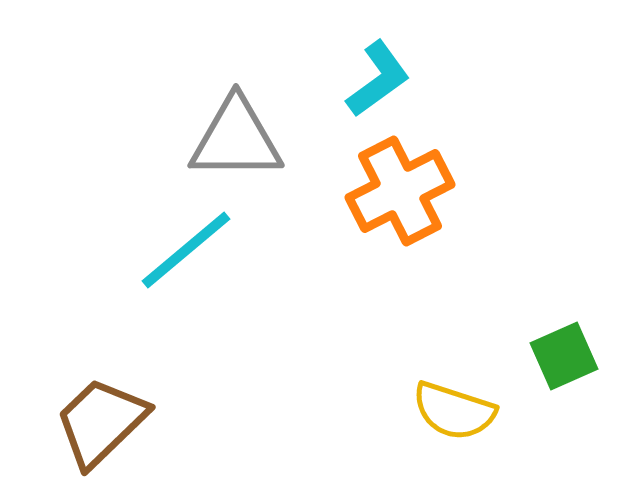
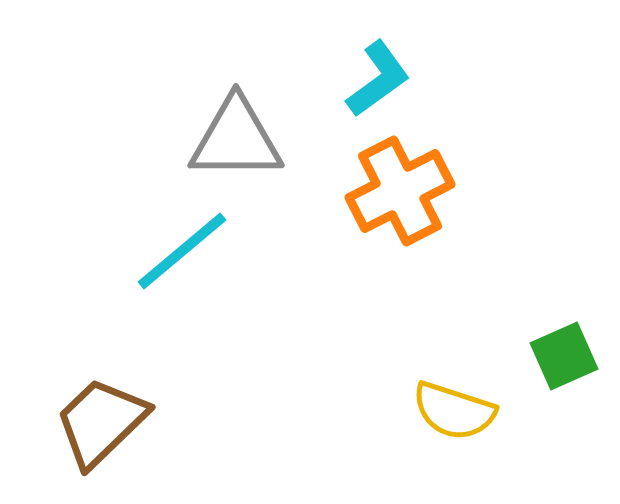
cyan line: moved 4 px left, 1 px down
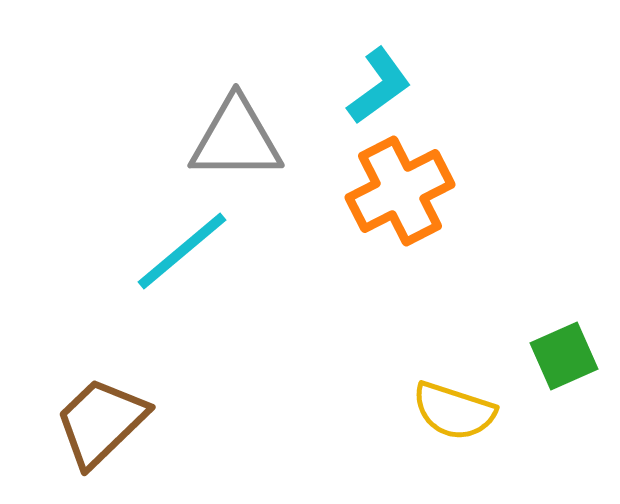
cyan L-shape: moved 1 px right, 7 px down
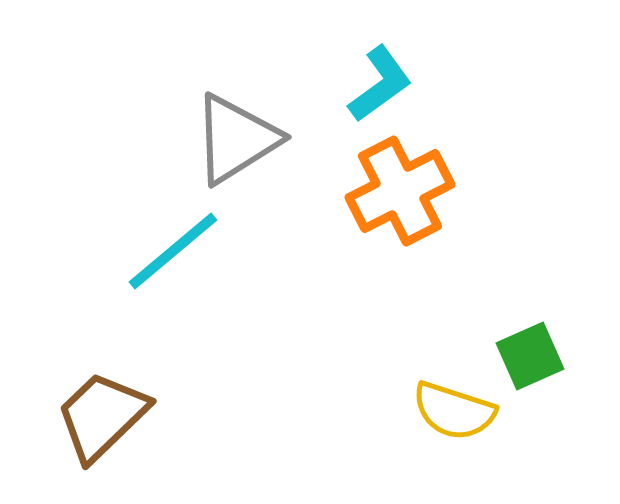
cyan L-shape: moved 1 px right, 2 px up
gray triangle: rotated 32 degrees counterclockwise
cyan line: moved 9 px left
green square: moved 34 px left
brown trapezoid: moved 1 px right, 6 px up
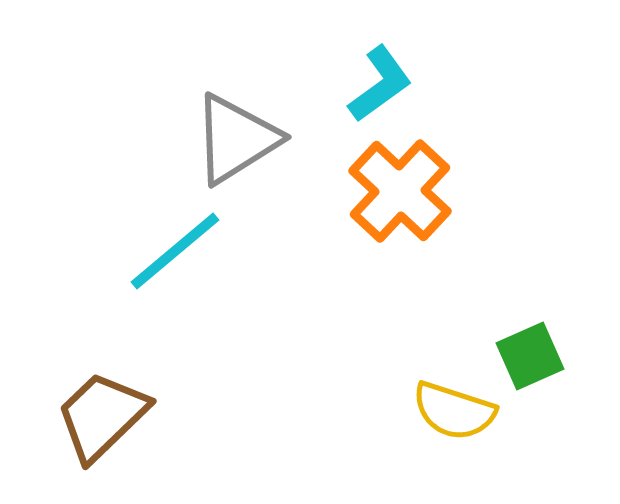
orange cross: rotated 20 degrees counterclockwise
cyan line: moved 2 px right
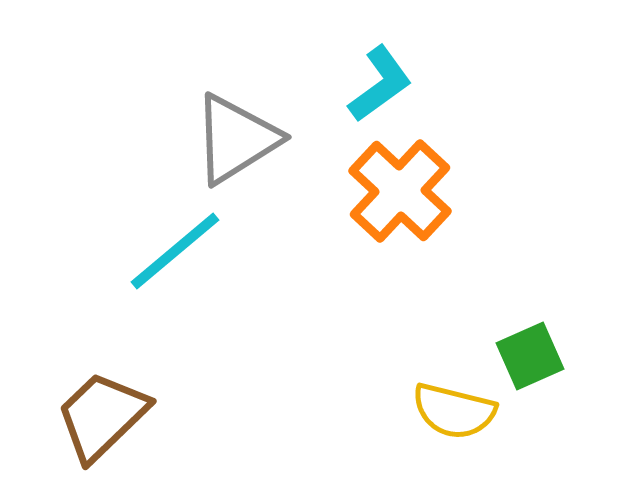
yellow semicircle: rotated 4 degrees counterclockwise
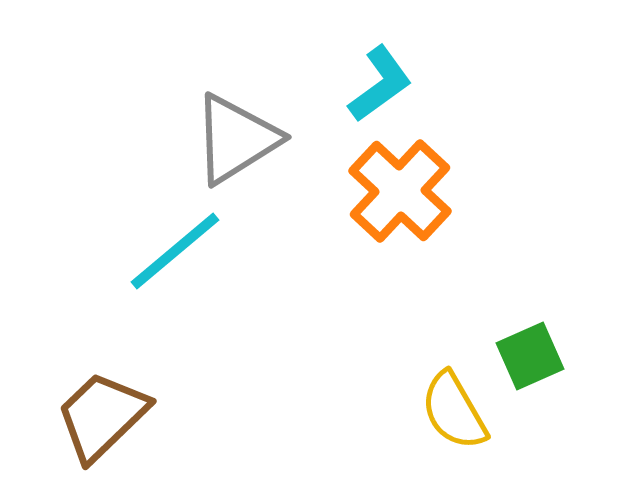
yellow semicircle: rotated 46 degrees clockwise
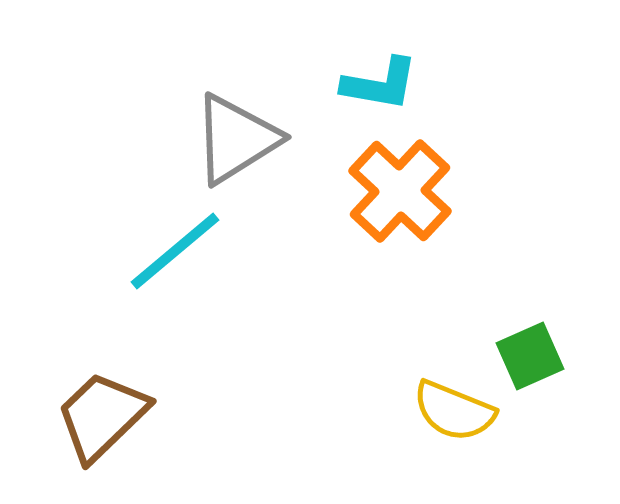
cyan L-shape: rotated 46 degrees clockwise
yellow semicircle: rotated 38 degrees counterclockwise
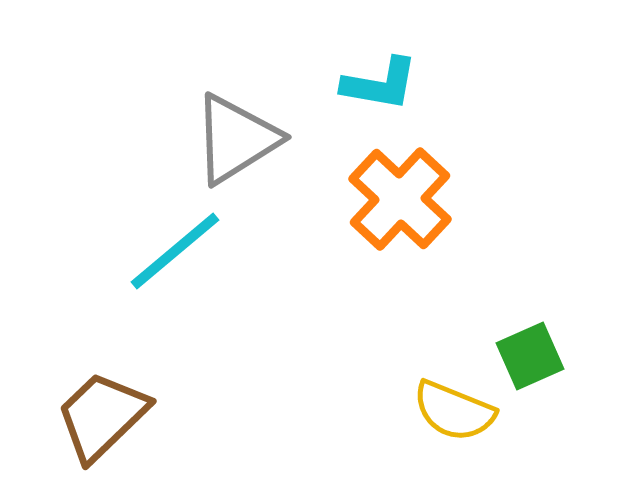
orange cross: moved 8 px down
